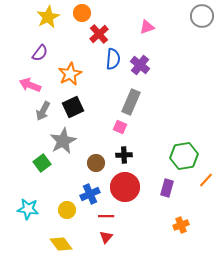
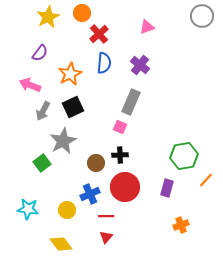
blue semicircle: moved 9 px left, 4 px down
black cross: moved 4 px left
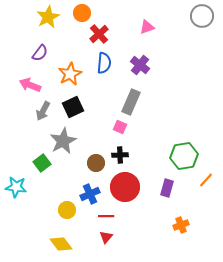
cyan star: moved 12 px left, 22 px up
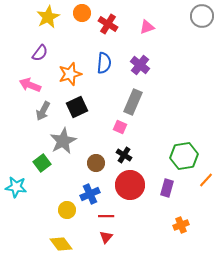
red cross: moved 9 px right, 10 px up; rotated 18 degrees counterclockwise
orange star: rotated 10 degrees clockwise
gray rectangle: moved 2 px right
black square: moved 4 px right
black cross: moved 4 px right; rotated 35 degrees clockwise
red circle: moved 5 px right, 2 px up
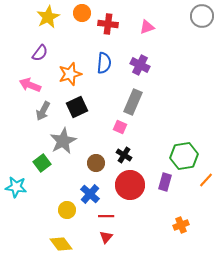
red cross: rotated 24 degrees counterclockwise
purple cross: rotated 12 degrees counterclockwise
purple rectangle: moved 2 px left, 6 px up
blue cross: rotated 24 degrees counterclockwise
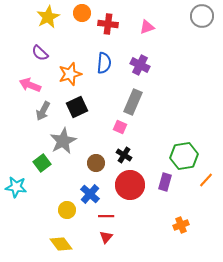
purple semicircle: rotated 96 degrees clockwise
